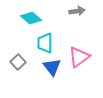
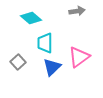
blue triangle: rotated 24 degrees clockwise
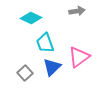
cyan diamond: rotated 15 degrees counterclockwise
cyan trapezoid: rotated 20 degrees counterclockwise
gray square: moved 7 px right, 11 px down
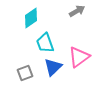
gray arrow: rotated 21 degrees counterclockwise
cyan diamond: rotated 60 degrees counterclockwise
blue triangle: moved 1 px right
gray square: rotated 21 degrees clockwise
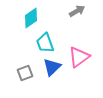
blue triangle: moved 1 px left
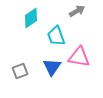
cyan trapezoid: moved 11 px right, 7 px up
pink triangle: rotated 45 degrees clockwise
blue triangle: rotated 12 degrees counterclockwise
gray square: moved 5 px left, 2 px up
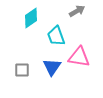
gray square: moved 2 px right, 1 px up; rotated 21 degrees clockwise
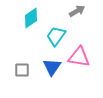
cyan trapezoid: rotated 55 degrees clockwise
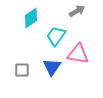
pink triangle: moved 1 px left, 3 px up
